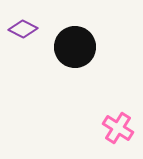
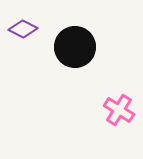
pink cross: moved 1 px right, 18 px up
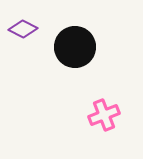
pink cross: moved 15 px left, 5 px down; rotated 36 degrees clockwise
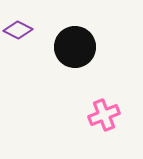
purple diamond: moved 5 px left, 1 px down
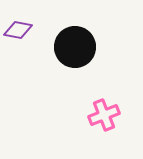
purple diamond: rotated 16 degrees counterclockwise
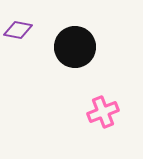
pink cross: moved 1 px left, 3 px up
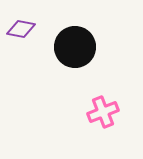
purple diamond: moved 3 px right, 1 px up
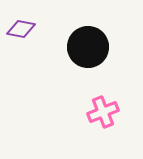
black circle: moved 13 px right
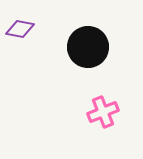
purple diamond: moved 1 px left
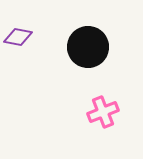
purple diamond: moved 2 px left, 8 px down
